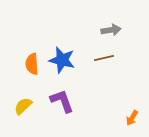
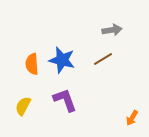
gray arrow: moved 1 px right
brown line: moved 1 px left, 1 px down; rotated 18 degrees counterclockwise
purple L-shape: moved 3 px right, 1 px up
yellow semicircle: rotated 18 degrees counterclockwise
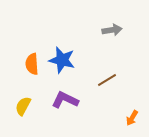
brown line: moved 4 px right, 21 px down
purple L-shape: rotated 44 degrees counterclockwise
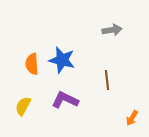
brown line: rotated 66 degrees counterclockwise
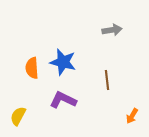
blue star: moved 1 px right, 2 px down
orange semicircle: moved 4 px down
purple L-shape: moved 2 px left
yellow semicircle: moved 5 px left, 10 px down
orange arrow: moved 2 px up
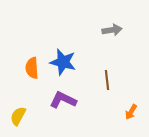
orange arrow: moved 1 px left, 4 px up
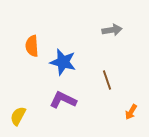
orange semicircle: moved 22 px up
brown line: rotated 12 degrees counterclockwise
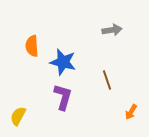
purple L-shape: moved 3 px up; rotated 80 degrees clockwise
